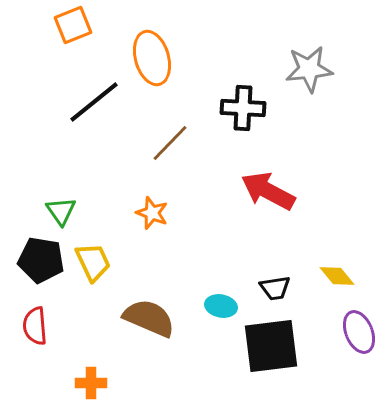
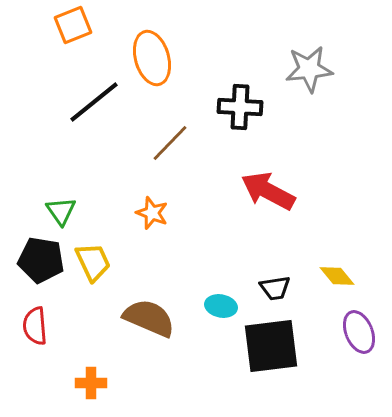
black cross: moved 3 px left, 1 px up
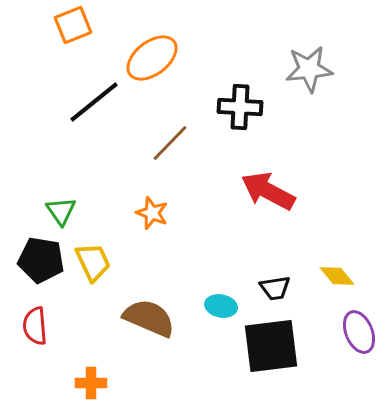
orange ellipse: rotated 68 degrees clockwise
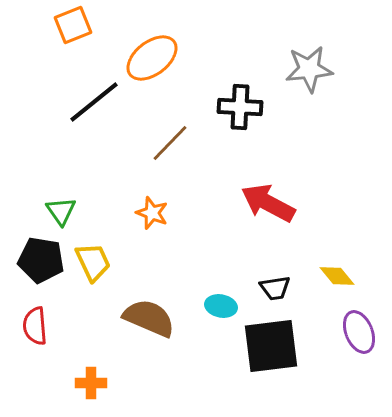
red arrow: moved 12 px down
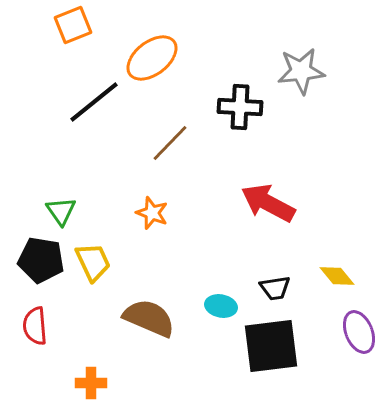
gray star: moved 8 px left, 2 px down
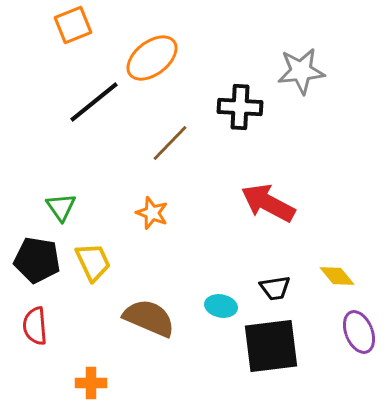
green triangle: moved 4 px up
black pentagon: moved 4 px left
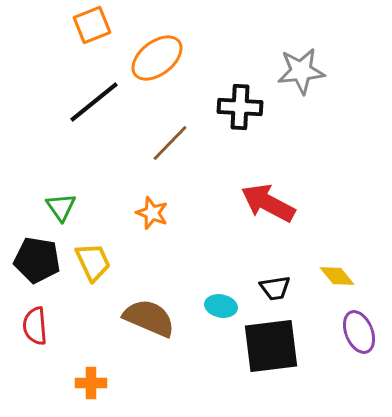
orange square: moved 19 px right
orange ellipse: moved 5 px right
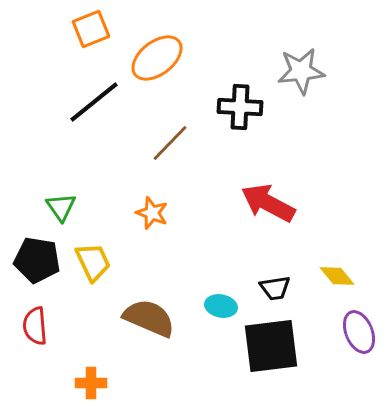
orange square: moved 1 px left, 4 px down
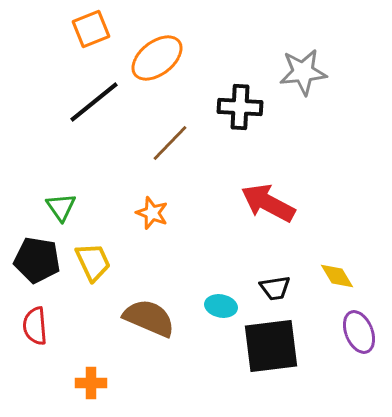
gray star: moved 2 px right, 1 px down
yellow diamond: rotated 9 degrees clockwise
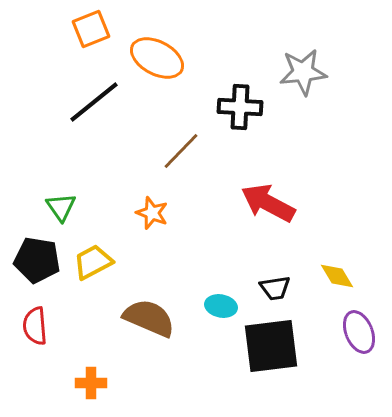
orange ellipse: rotated 66 degrees clockwise
brown line: moved 11 px right, 8 px down
yellow trapezoid: rotated 93 degrees counterclockwise
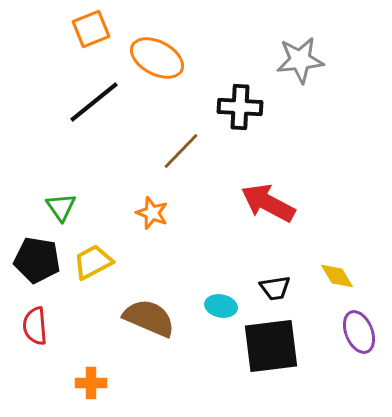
gray star: moved 3 px left, 12 px up
